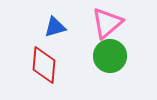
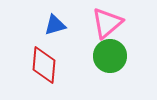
blue triangle: moved 2 px up
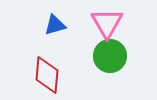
pink triangle: rotated 20 degrees counterclockwise
red diamond: moved 3 px right, 10 px down
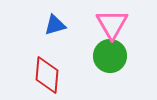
pink triangle: moved 5 px right, 1 px down
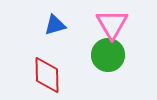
green circle: moved 2 px left, 1 px up
red diamond: rotated 6 degrees counterclockwise
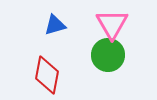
red diamond: rotated 12 degrees clockwise
